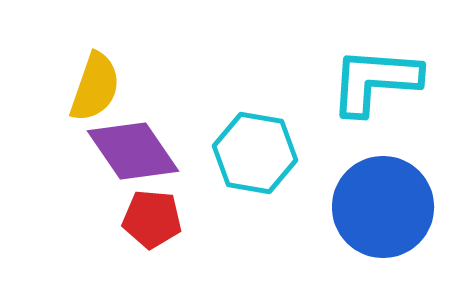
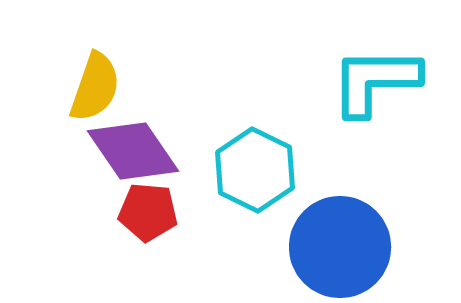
cyan L-shape: rotated 4 degrees counterclockwise
cyan hexagon: moved 17 px down; rotated 16 degrees clockwise
blue circle: moved 43 px left, 40 px down
red pentagon: moved 4 px left, 7 px up
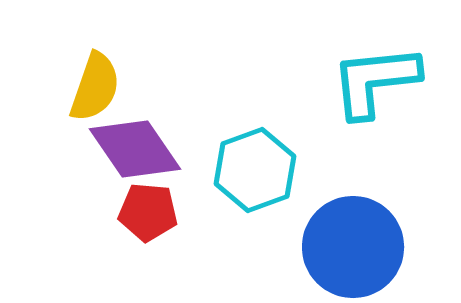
cyan L-shape: rotated 6 degrees counterclockwise
purple diamond: moved 2 px right, 2 px up
cyan hexagon: rotated 14 degrees clockwise
blue circle: moved 13 px right
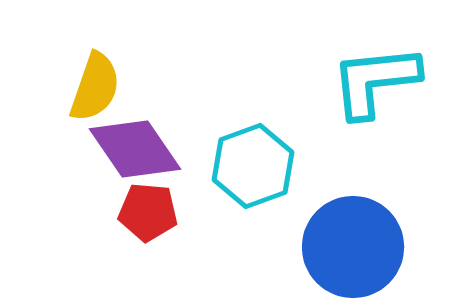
cyan hexagon: moved 2 px left, 4 px up
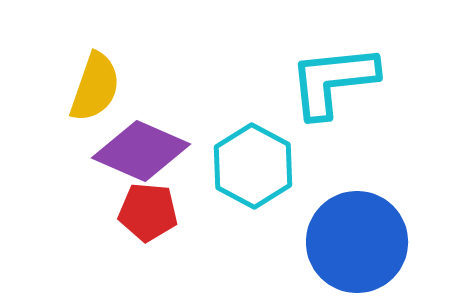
cyan L-shape: moved 42 px left
purple diamond: moved 6 px right, 2 px down; rotated 32 degrees counterclockwise
cyan hexagon: rotated 12 degrees counterclockwise
blue circle: moved 4 px right, 5 px up
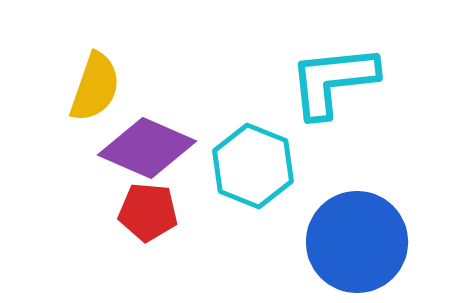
purple diamond: moved 6 px right, 3 px up
cyan hexagon: rotated 6 degrees counterclockwise
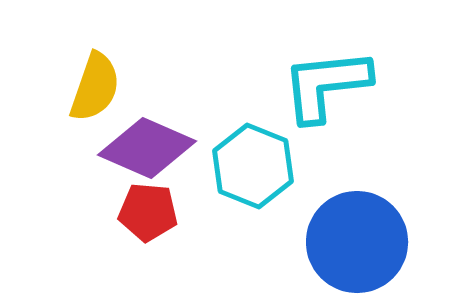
cyan L-shape: moved 7 px left, 4 px down
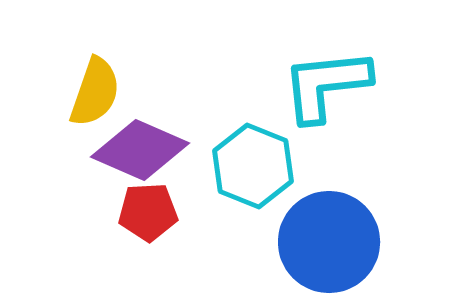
yellow semicircle: moved 5 px down
purple diamond: moved 7 px left, 2 px down
red pentagon: rotated 8 degrees counterclockwise
blue circle: moved 28 px left
